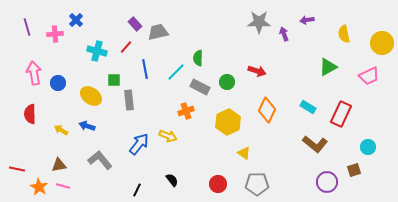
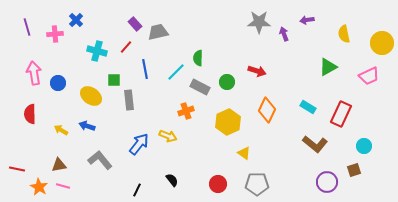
cyan circle at (368, 147): moved 4 px left, 1 px up
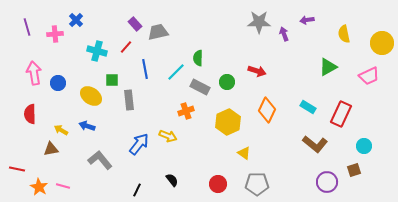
green square at (114, 80): moved 2 px left
brown triangle at (59, 165): moved 8 px left, 16 px up
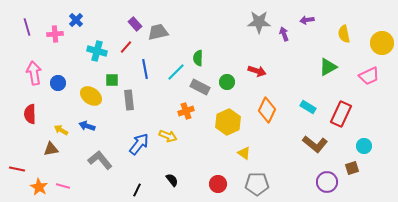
brown square at (354, 170): moved 2 px left, 2 px up
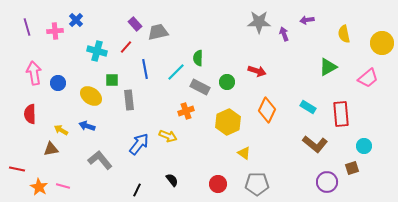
pink cross at (55, 34): moved 3 px up
pink trapezoid at (369, 76): moved 1 px left, 2 px down; rotated 15 degrees counterclockwise
red rectangle at (341, 114): rotated 30 degrees counterclockwise
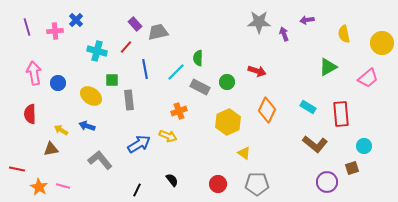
orange cross at (186, 111): moved 7 px left
blue arrow at (139, 144): rotated 20 degrees clockwise
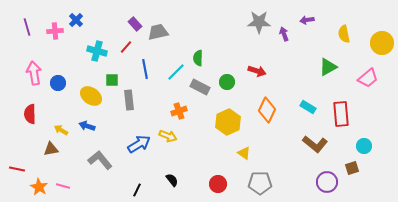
gray pentagon at (257, 184): moved 3 px right, 1 px up
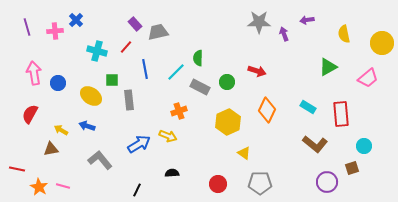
red semicircle at (30, 114): rotated 30 degrees clockwise
black semicircle at (172, 180): moved 7 px up; rotated 56 degrees counterclockwise
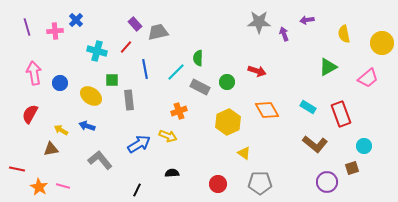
blue circle at (58, 83): moved 2 px right
orange diamond at (267, 110): rotated 55 degrees counterclockwise
red rectangle at (341, 114): rotated 15 degrees counterclockwise
